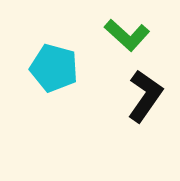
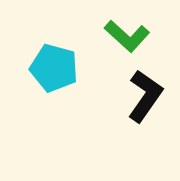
green L-shape: moved 1 px down
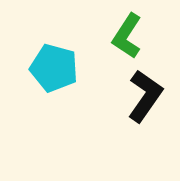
green L-shape: rotated 81 degrees clockwise
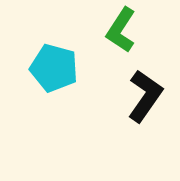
green L-shape: moved 6 px left, 6 px up
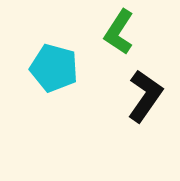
green L-shape: moved 2 px left, 2 px down
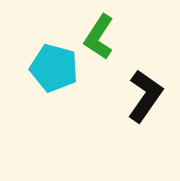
green L-shape: moved 20 px left, 5 px down
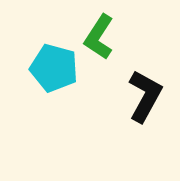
black L-shape: rotated 6 degrees counterclockwise
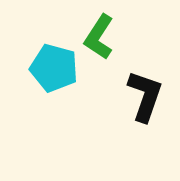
black L-shape: rotated 10 degrees counterclockwise
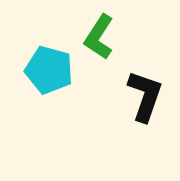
cyan pentagon: moved 5 px left, 2 px down
